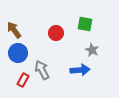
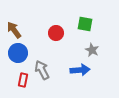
red rectangle: rotated 16 degrees counterclockwise
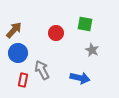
brown arrow: rotated 78 degrees clockwise
blue arrow: moved 8 px down; rotated 18 degrees clockwise
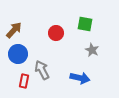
blue circle: moved 1 px down
red rectangle: moved 1 px right, 1 px down
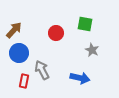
blue circle: moved 1 px right, 1 px up
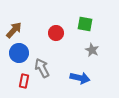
gray arrow: moved 2 px up
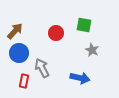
green square: moved 1 px left, 1 px down
brown arrow: moved 1 px right, 1 px down
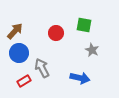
red rectangle: rotated 48 degrees clockwise
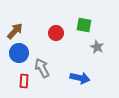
gray star: moved 5 px right, 3 px up
red rectangle: rotated 56 degrees counterclockwise
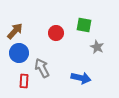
blue arrow: moved 1 px right
